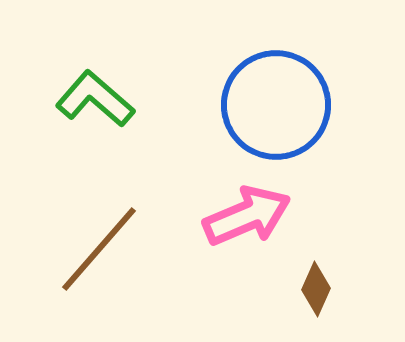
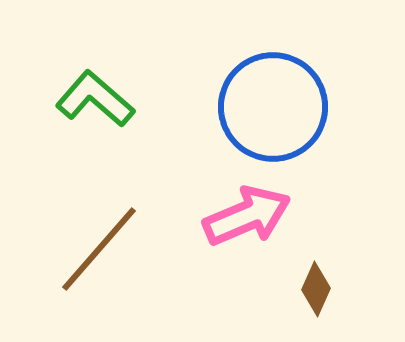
blue circle: moved 3 px left, 2 px down
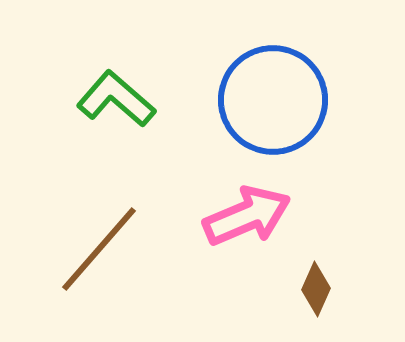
green L-shape: moved 21 px right
blue circle: moved 7 px up
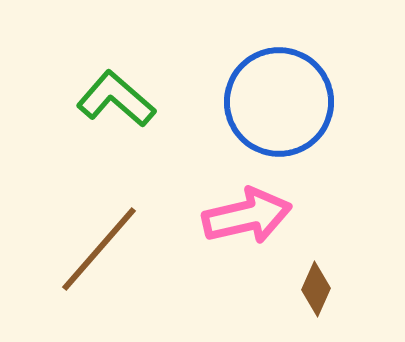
blue circle: moved 6 px right, 2 px down
pink arrow: rotated 10 degrees clockwise
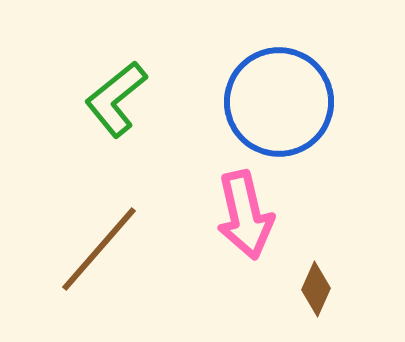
green L-shape: rotated 80 degrees counterclockwise
pink arrow: moved 2 px left, 1 px up; rotated 90 degrees clockwise
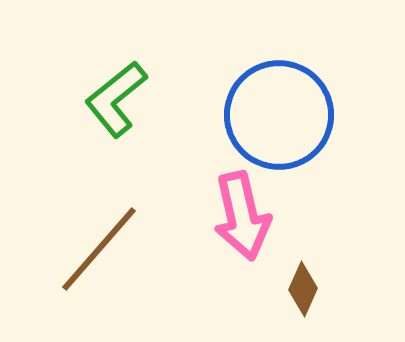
blue circle: moved 13 px down
pink arrow: moved 3 px left, 1 px down
brown diamond: moved 13 px left
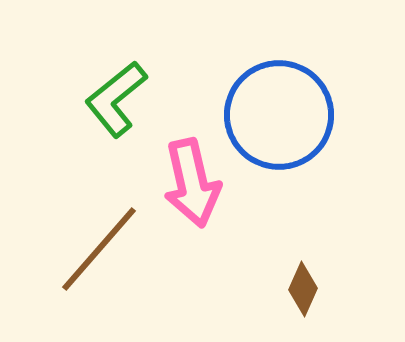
pink arrow: moved 50 px left, 33 px up
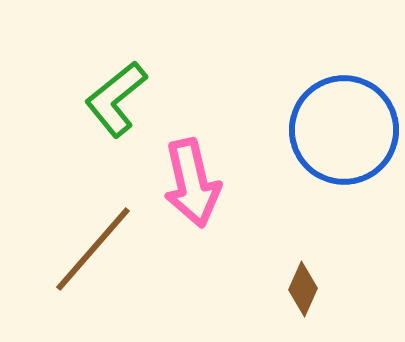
blue circle: moved 65 px right, 15 px down
brown line: moved 6 px left
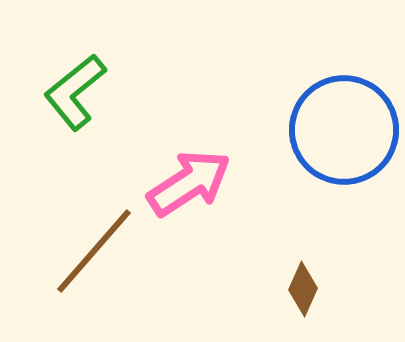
green L-shape: moved 41 px left, 7 px up
pink arrow: moved 3 px left; rotated 110 degrees counterclockwise
brown line: moved 1 px right, 2 px down
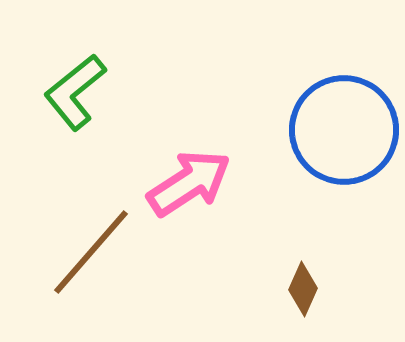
brown line: moved 3 px left, 1 px down
